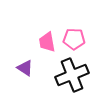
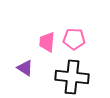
pink trapezoid: rotated 15 degrees clockwise
black cross: moved 2 px down; rotated 28 degrees clockwise
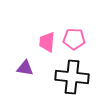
purple triangle: rotated 24 degrees counterclockwise
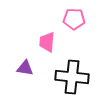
pink pentagon: moved 20 px up
